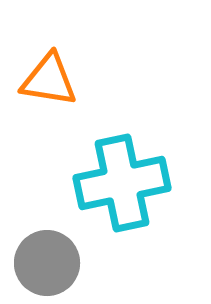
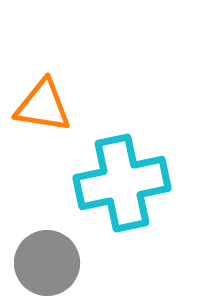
orange triangle: moved 6 px left, 26 px down
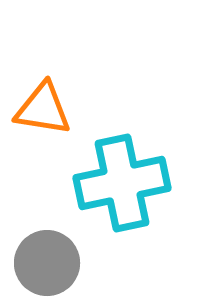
orange triangle: moved 3 px down
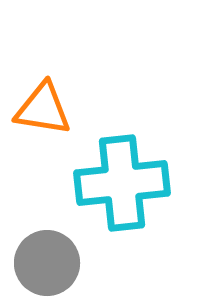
cyan cross: rotated 6 degrees clockwise
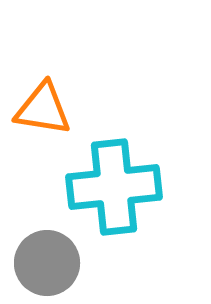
cyan cross: moved 8 px left, 4 px down
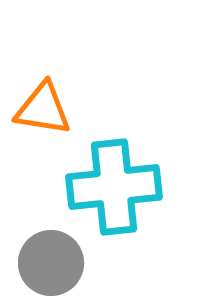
gray circle: moved 4 px right
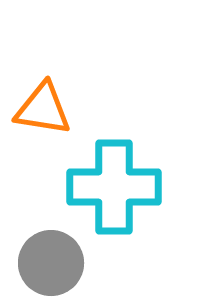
cyan cross: rotated 6 degrees clockwise
